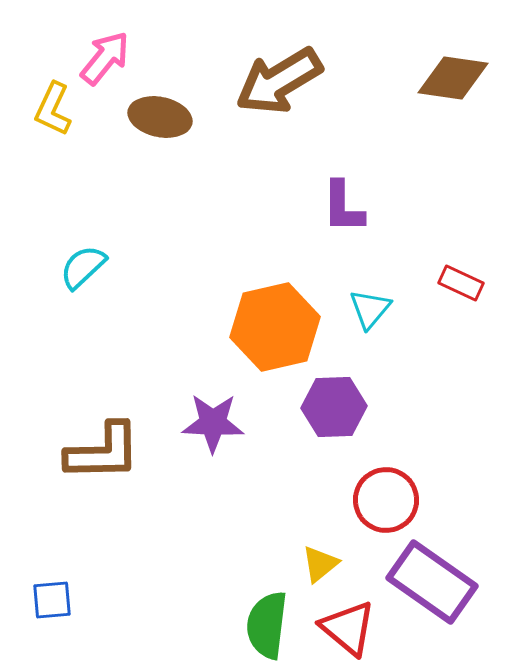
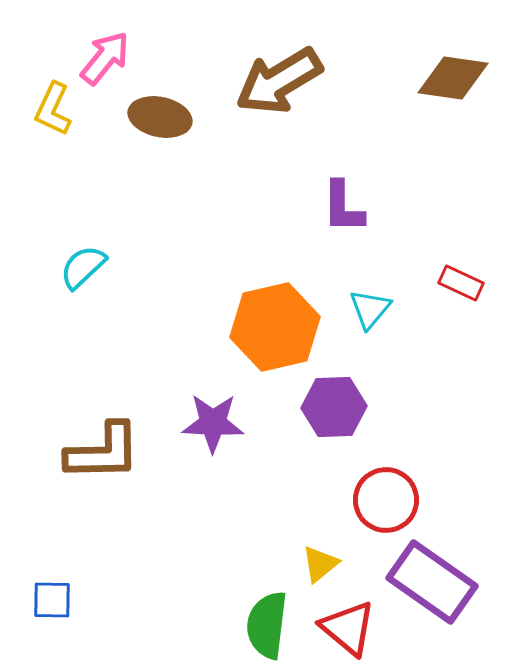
blue square: rotated 6 degrees clockwise
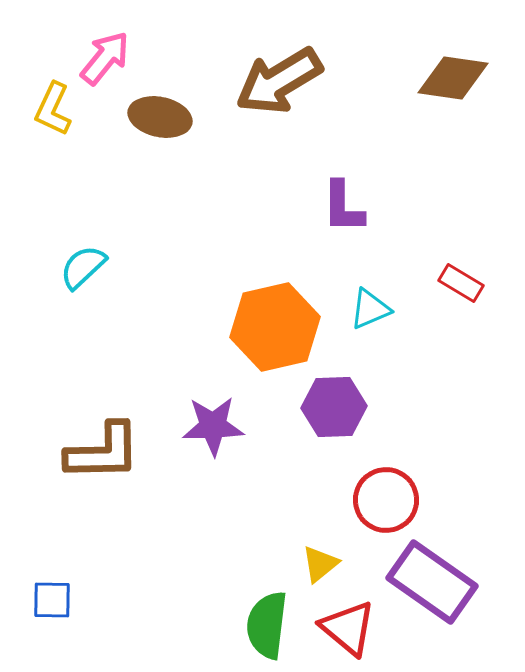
red rectangle: rotated 6 degrees clockwise
cyan triangle: rotated 27 degrees clockwise
purple star: moved 3 px down; rotated 4 degrees counterclockwise
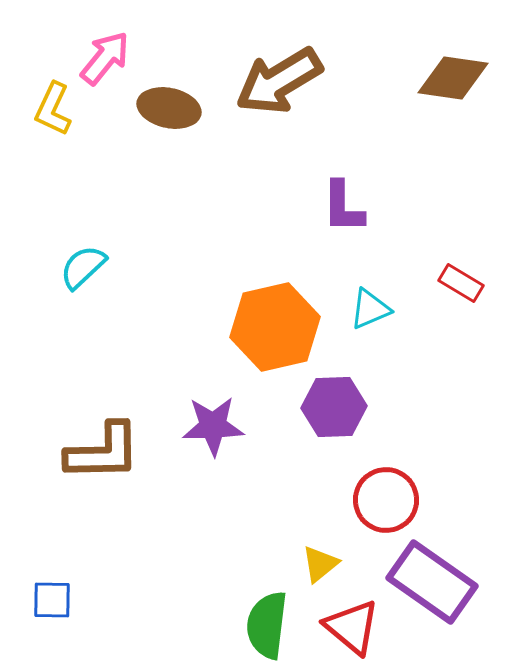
brown ellipse: moved 9 px right, 9 px up
red triangle: moved 4 px right, 1 px up
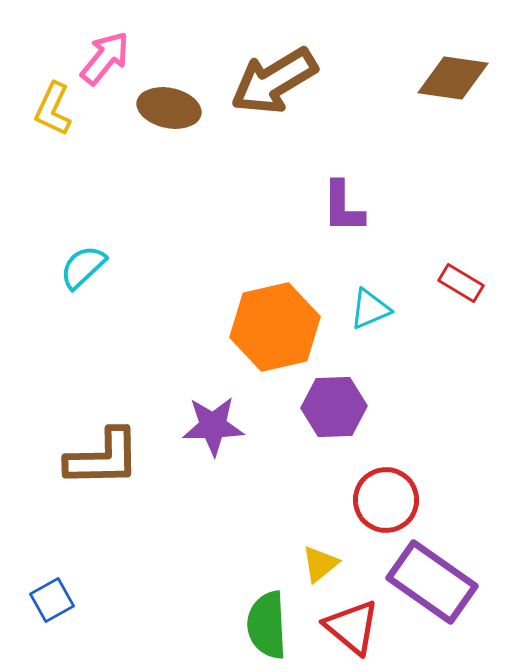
brown arrow: moved 5 px left
brown L-shape: moved 6 px down
blue square: rotated 30 degrees counterclockwise
green semicircle: rotated 10 degrees counterclockwise
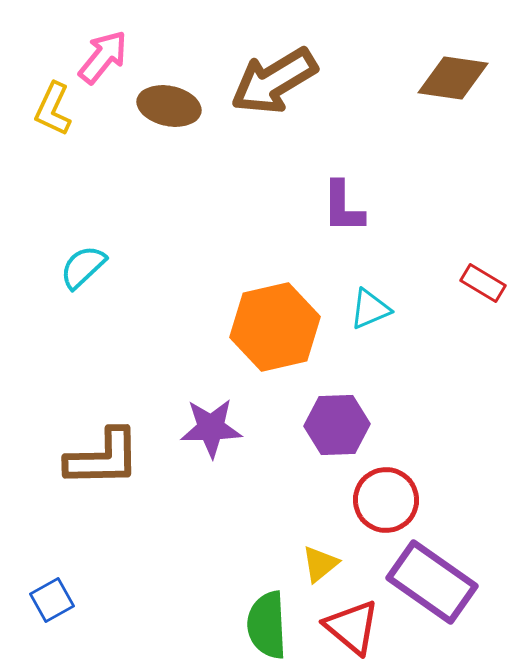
pink arrow: moved 2 px left, 1 px up
brown ellipse: moved 2 px up
red rectangle: moved 22 px right
purple hexagon: moved 3 px right, 18 px down
purple star: moved 2 px left, 2 px down
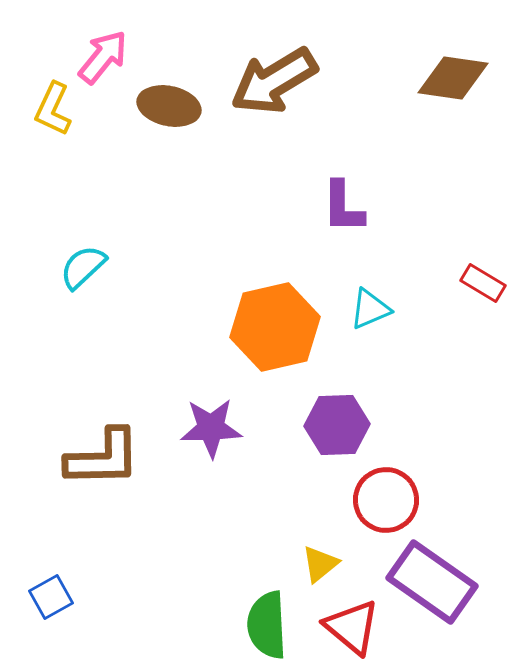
blue square: moved 1 px left, 3 px up
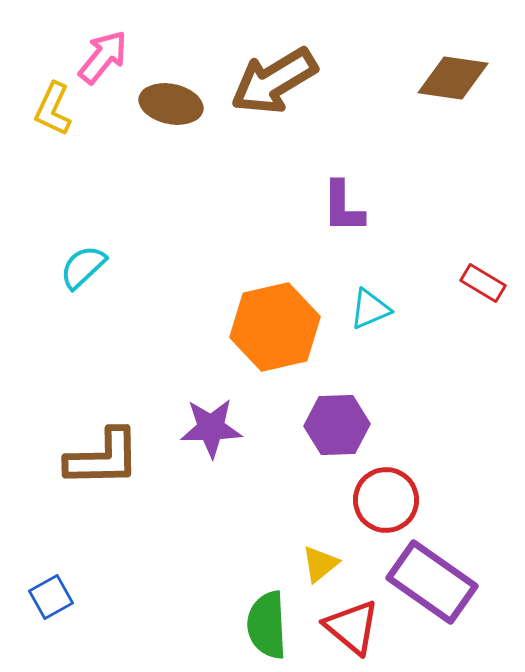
brown ellipse: moved 2 px right, 2 px up
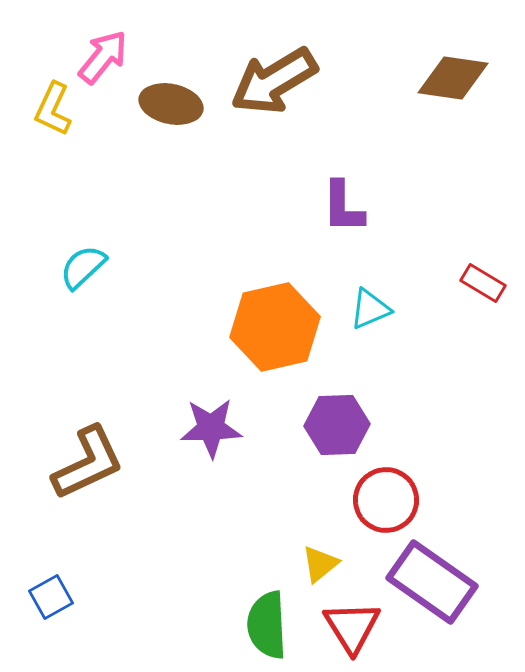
brown L-shape: moved 15 px left, 5 px down; rotated 24 degrees counterclockwise
red triangle: rotated 18 degrees clockwise
